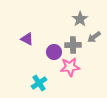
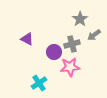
gray arrow: moved 2 px up
gray cross: moved 1 px left, 1 px up; rotated 14 degrees counterclockwise
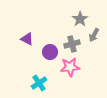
gray arrow: rotated 24 degrees counterclockwise
purple circle: moved 4 px left
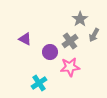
purple triangle: moved 2 px left
gray cross: moved 2 px left, 3 px up; rotated 21 degrees counterclockwise
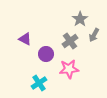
purple circle: moved 4 px left, 2 px down
pink star: moved 1 px left, 2 px down
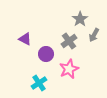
gray cross: moved 1 px left
pink star: rotated 18 degrees counterclockwise
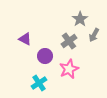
purple circle: moved 1 px left, 2 px down
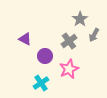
cyan cross: moved 2 px right
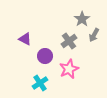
gray star: moved 2 px right
cyan cross: moved 1 px left
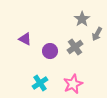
gray arrow: moved 3 px right, 1 px up
gray cross: moved 6 px right, 6 px down
purple circle: moved 5 px right, 5 px up
pink star: moved 4 px right, 15 px down
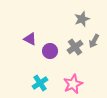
gray star: rotated 14 degrees clockwise
gray arrow: moved 3 px left, 7 px down
purple triangle: moved 5 px right
